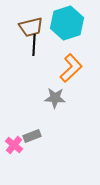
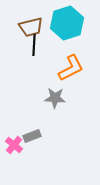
orange L-shape: rotated 16 degrees clockwise
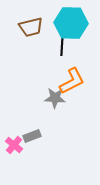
cyan hexagon: moved 4 px right; rotated 20 degrees clockwise
black line: moved 28 px right
orange L-shape: moved 1 px right, 13 px down
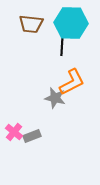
brown trapezoid: moved 3 px up; rotated 20 degrees clockwise
orange L-shape: moved 1 px down
gray star: rotated 10 degrees clockwise
pink cross: moved 13 px up
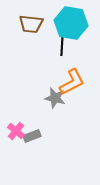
cyan hexagon: rotated 8 degrees clockwise
pink cross: moved 2 px right, 1 px up
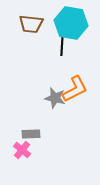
orange L-shape: moved 3 px right, 7 px down
pink cross: moved 6 px right, 19 px down
gray rectangle: moved 1 px left, 2 px up; rotated 18 degrees clockwise
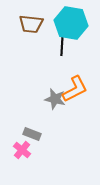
gray star: moved 1 px down
gray rectangle: moved 1 px right; rotated 24 degrees clockwise
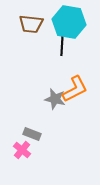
cyan hexagon: moved 2 px left, 1 px up
